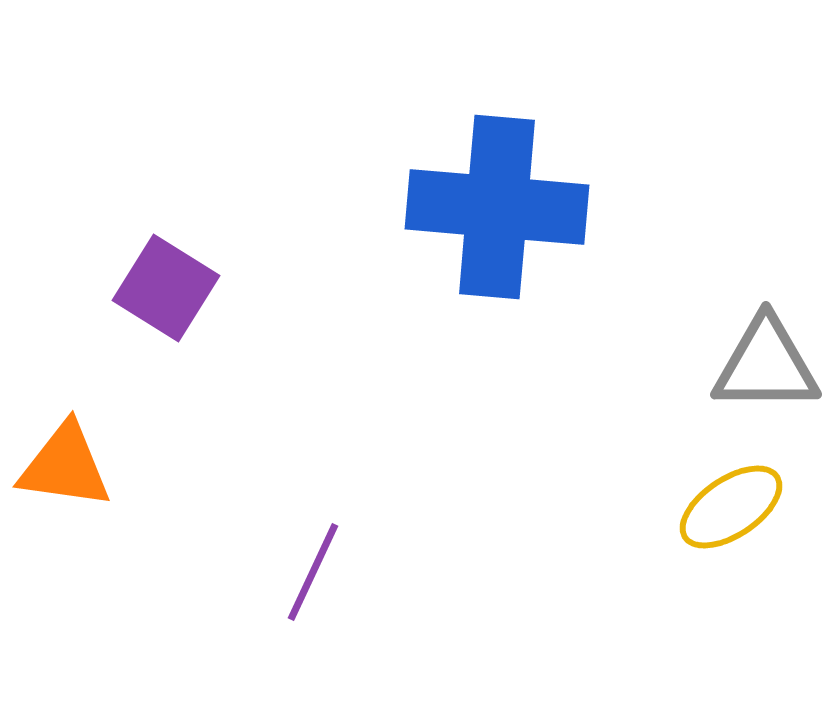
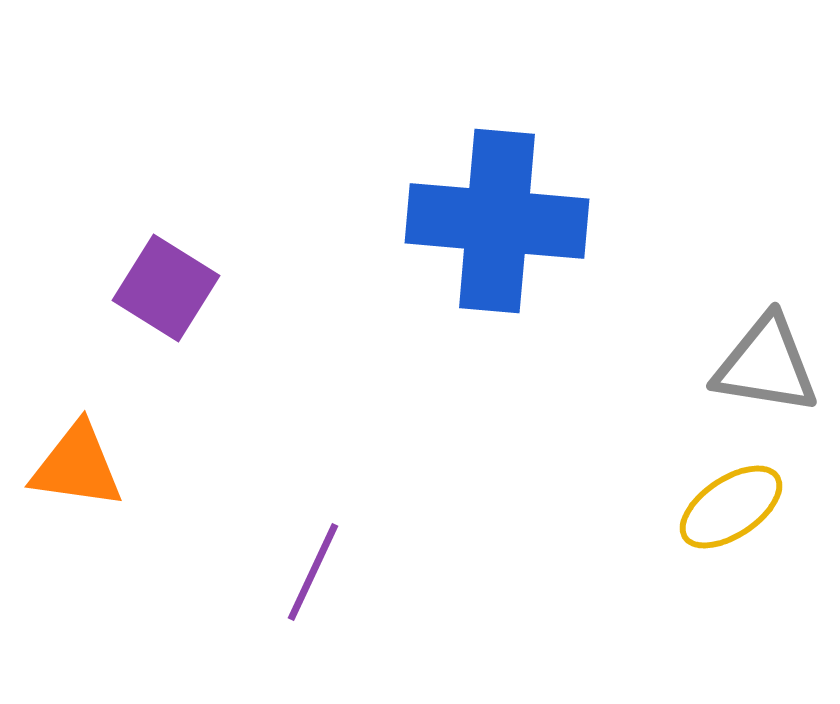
blue cross: moved 14 px down
gray triangle: rotated 9 degrees clockwise
orange triangle: moved 12 px right
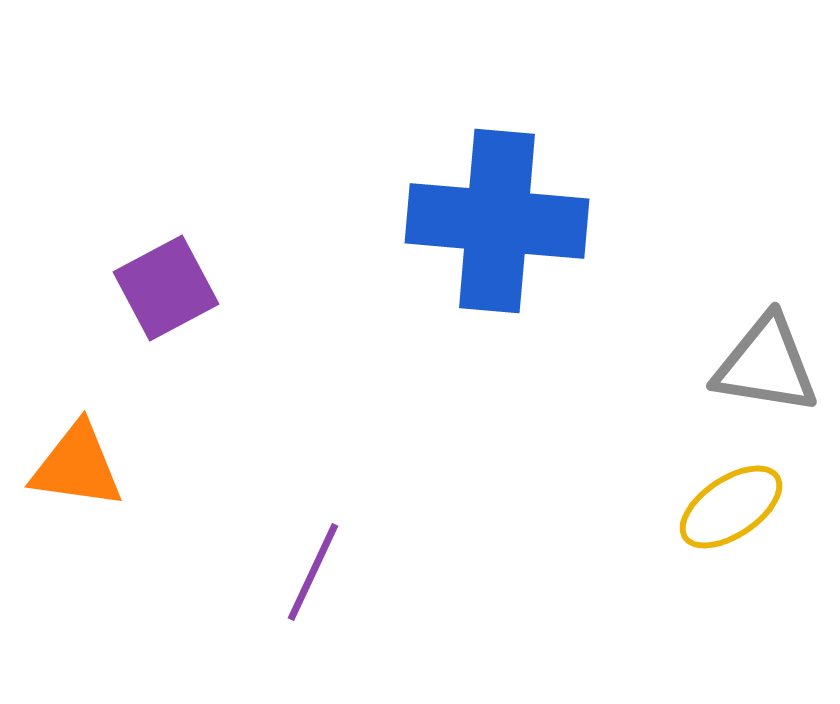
purple square: rotated 30 degrees clockwise
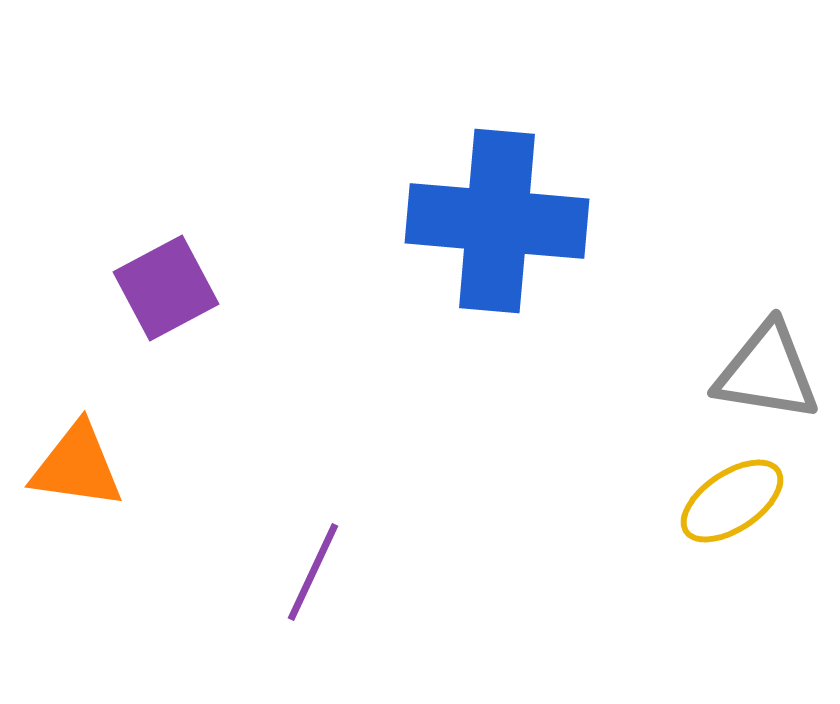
gray triangle: moved 1 px right, 7 px down
yellow ellipse: moved 1 px right, 6 px up
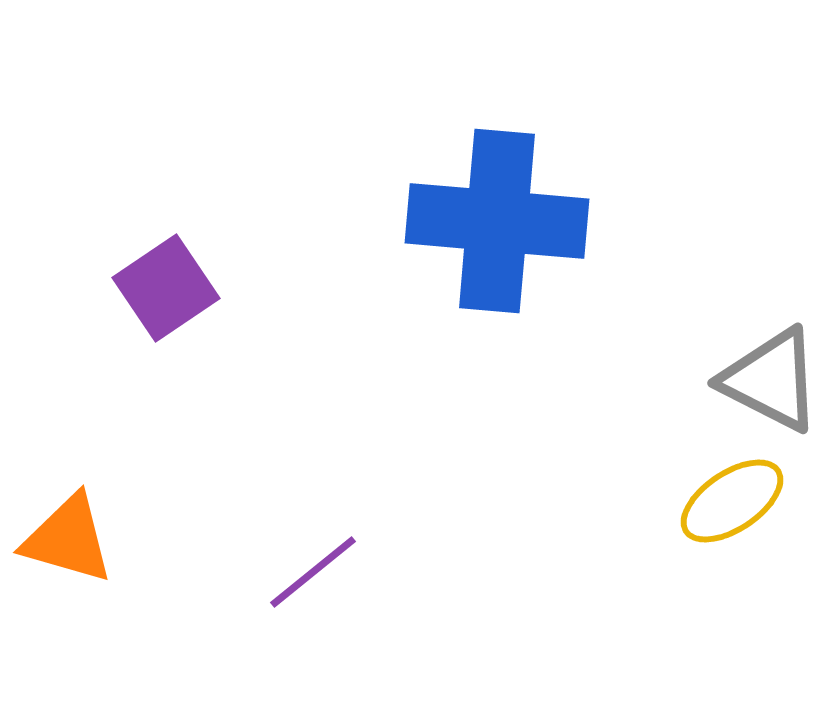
purple square: rotated 6 degrees counterclockwise
gray triangle: moved 4 px right, 8 px down; rotated 18 degrees clockwise
orange triangle: moved 9 px left, 73 px down; rotated 8 degrees clockwise
purple line: rotated 26 degrees clockwise
